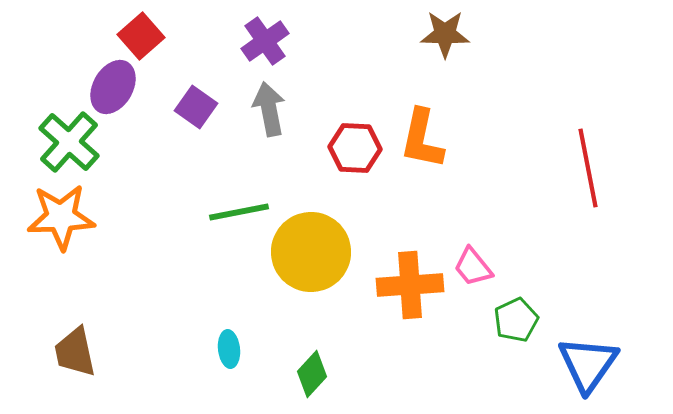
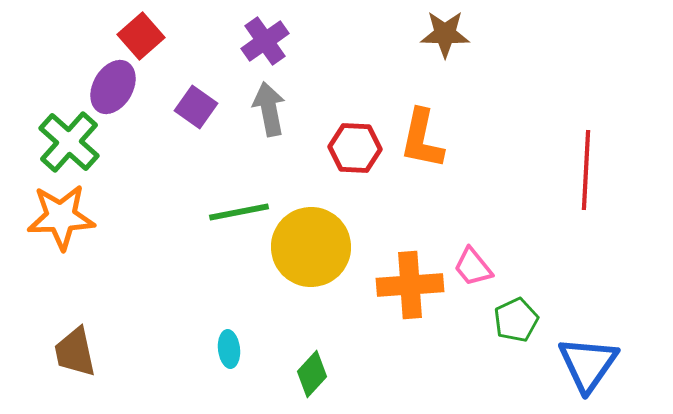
red line: moved 2 px left, 2 px down; rotated 14 degrees clockwise
yellow circle: moved 5 px up
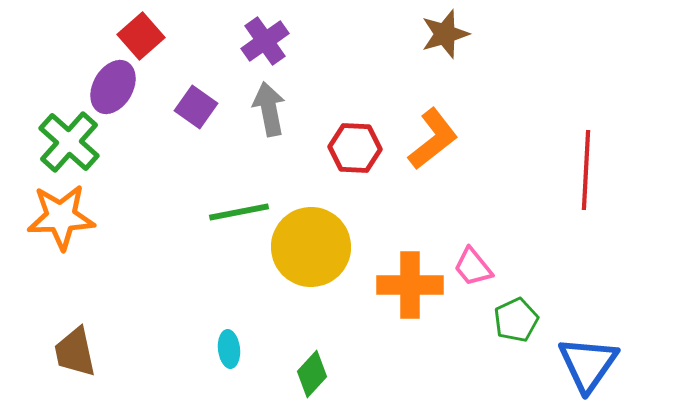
brown star: rotated 18 degrees counterclockwise
orange L-shape: moved 11 px right; rotated 140 degrees counterclockwise
orange cross: rotated 4 degrees clockwise
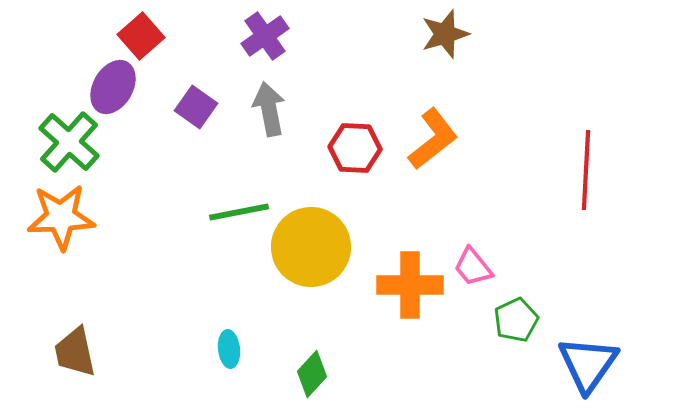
purple cross: moved 5 px up
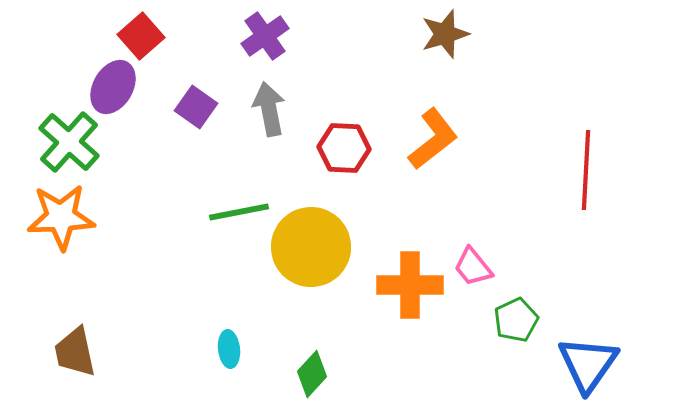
red hexagon: moved 11 px left
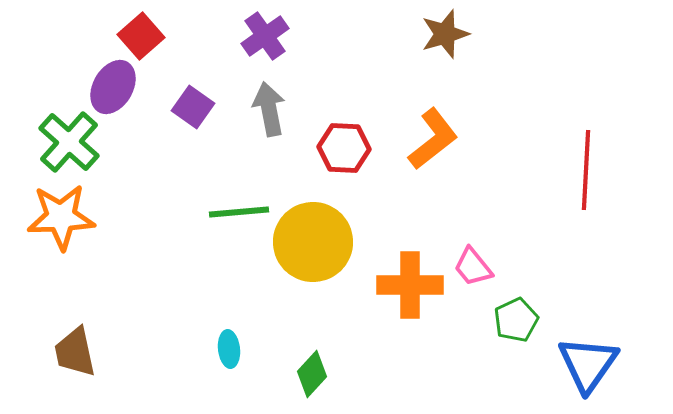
purple square: moved 3 px left
green line: rotated 6 degrees clockwise
yellow circle: moved 2 px right, 5 px up
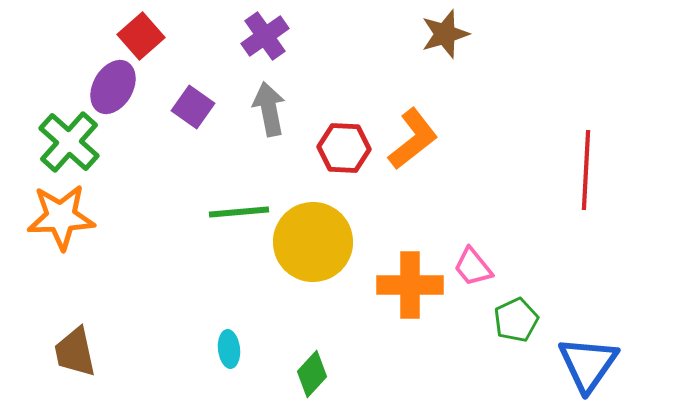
orange L-shape: moved 20 px left
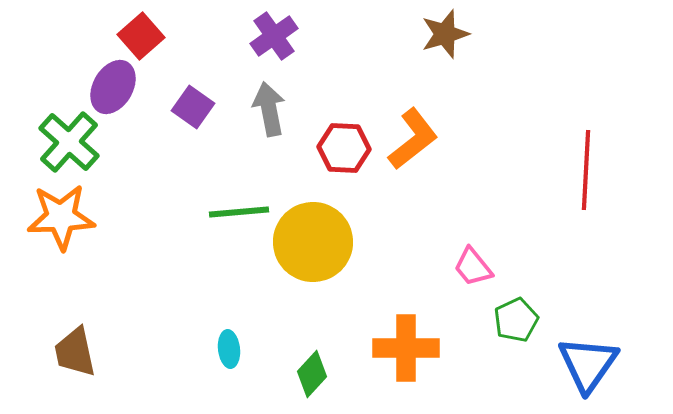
purple cross: moved 9 px right
orange cross: moved 4 px left, 63 px down
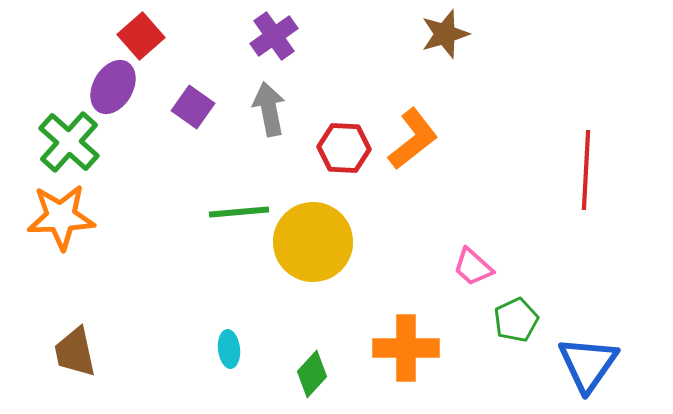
pink trapezoid: rotated 9 degrees counterclockwise
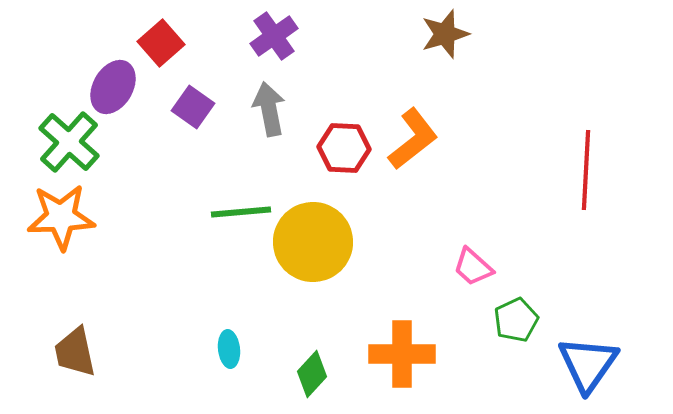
red square: moved 20 px right, 7 px down
green line: moved 2 px right
orange cross: moved 4 px left, 6 px down
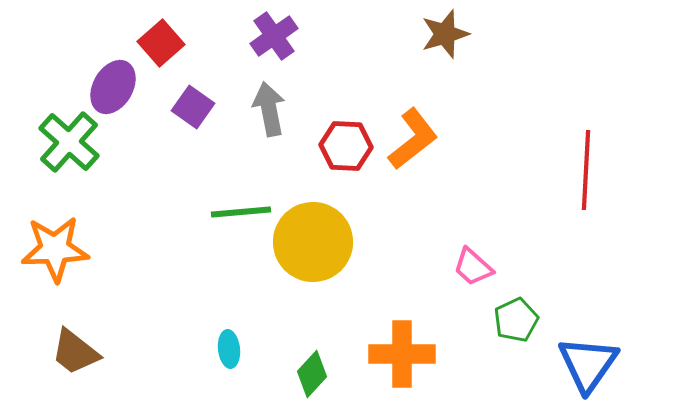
red hexagon: moved 2 px right, 2 px up
orange star: moved 6 px left, 32 px down
brown trapezoid: rotated 40 degrees counterclockwise
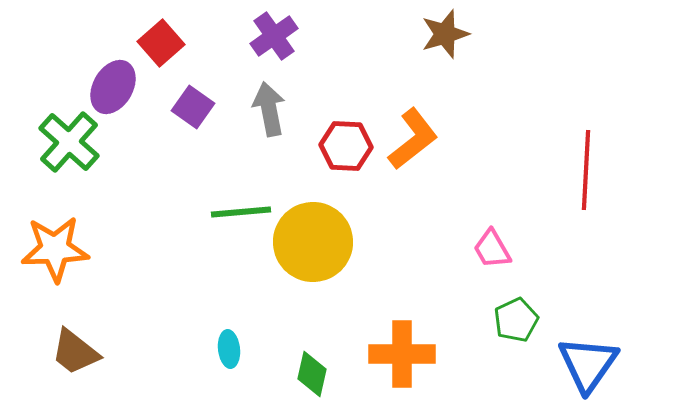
pink trapezoid: moved 19 px right, 18 px up; rotated 18 degrees clockwise
green diamond: rotated 30 degrees counterclockwise
